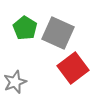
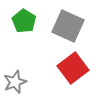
green pentagon: moved 1 px left, 7 px up
gray square: moved 10 px right, 7 px up
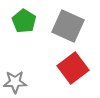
gray star: rotated 20 degrees clockwise
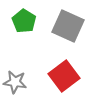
red square: moved 9 px left, 8 px down
gray star: rotated 10 degrees clockwise
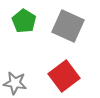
gray star: moved 1 px down
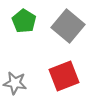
gray square: rotated 16 degrees clockwise
red square: rotated 16 degrees clockwise
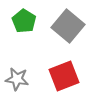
gray star: moved 2 px right, 4 px up
